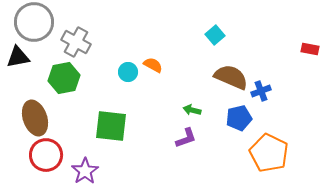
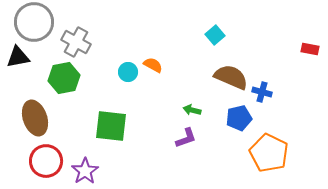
blue cross: moved 1 px right, 1 px down; rotated 36 degrees clockwise
red circle: moved 6 px down
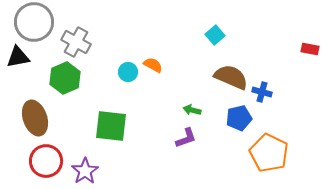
green hexagon: moved 1 px right; rotated 12 degrees counterclockwise
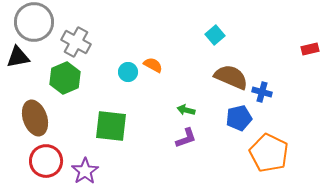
red rectangle: rotated 24 degrees counterclockwise
green arrow: moved 6 px left
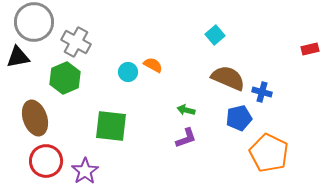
brown semicircle: moved 3 px left, 1 px down
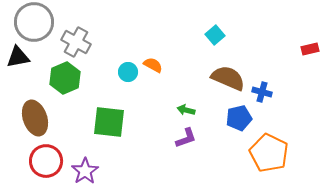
green square: moved 2 px left, 4 px up
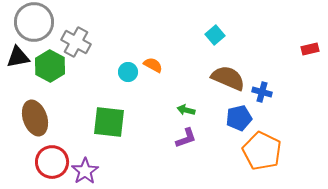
green hexagon: moved 15 px left, 12 px up; rotated 8 degrees counterclockwise
orange pentagon: moved 7 px left, 2 px up
red circle: moved 6 px right, 1 px down
